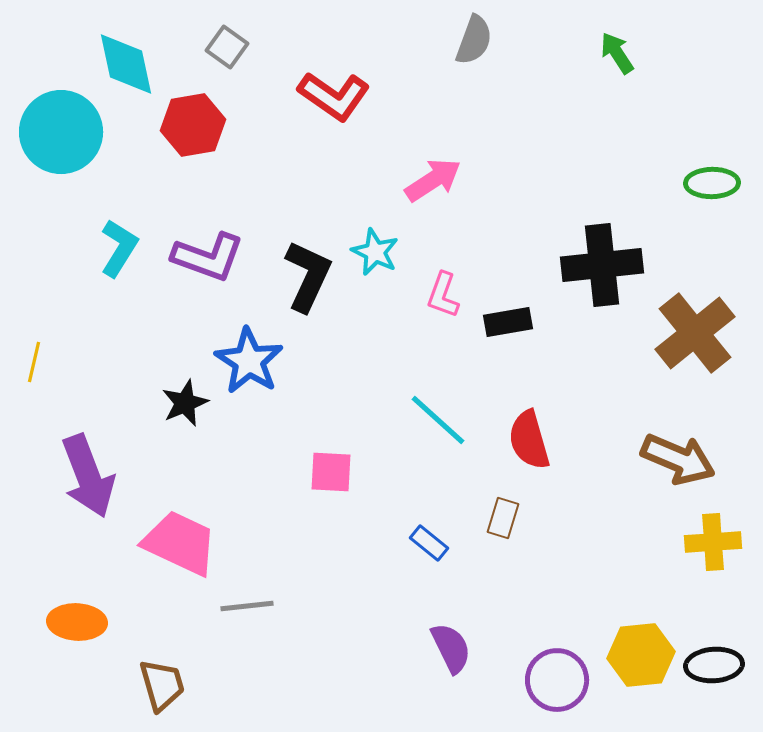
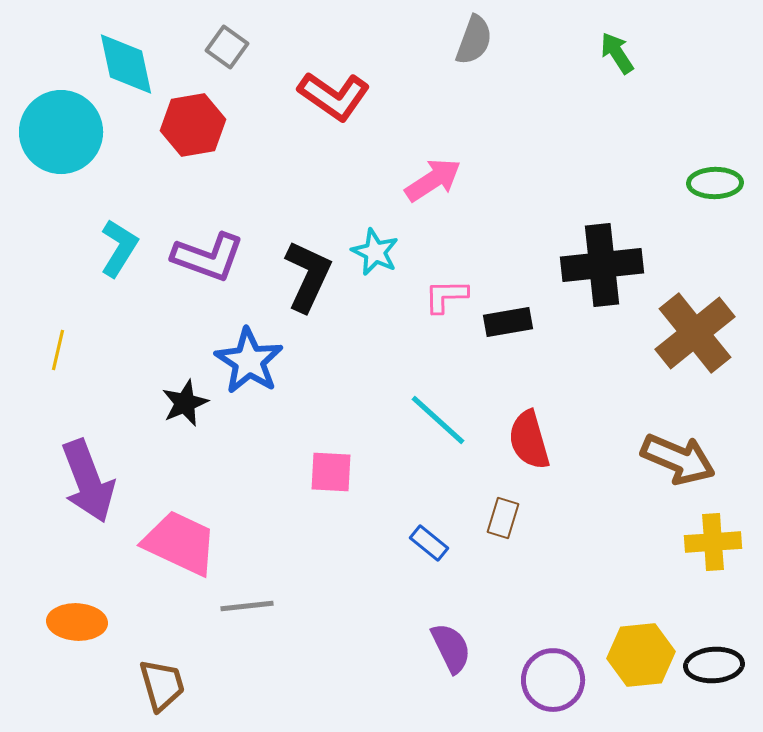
green ellipse: moved 3 px right
pink L-shape: moved 3 px right, 1 px down; rotated 69 degrees clockwise
yellow line: moved 24 px right, 12 px up
purple arrow: moved 5 px down
purple circle: moved 4 px left
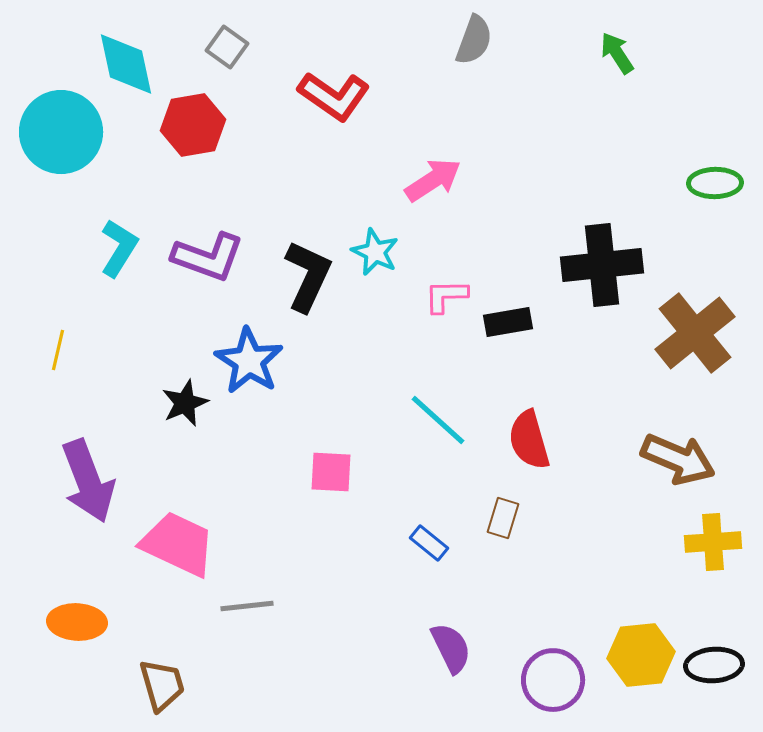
pink trapezoid: moved 2 px left, 1 px down
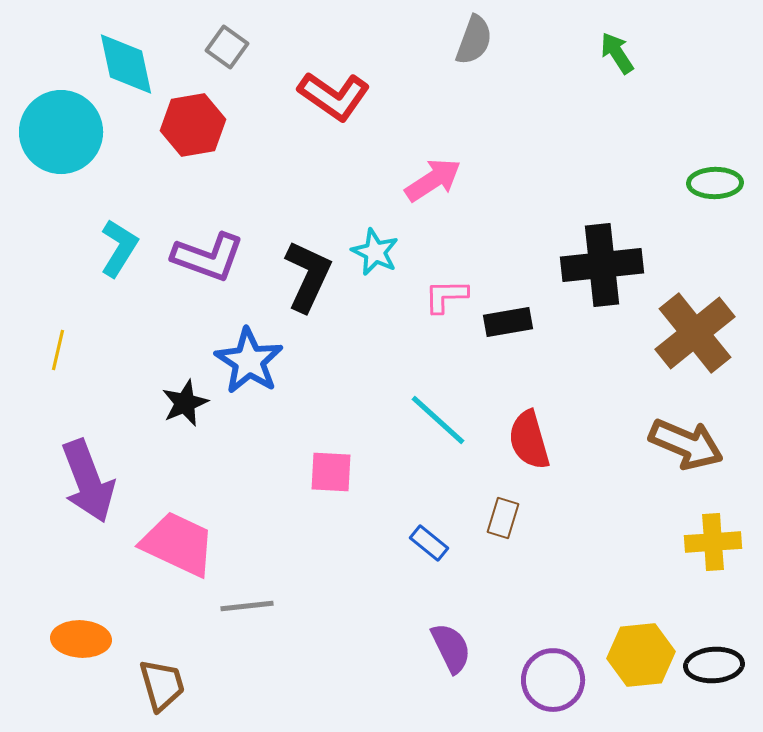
brown arrow: moved 8 px right, 15 px up
orange ellipse: moved 4 px right, 17 px down
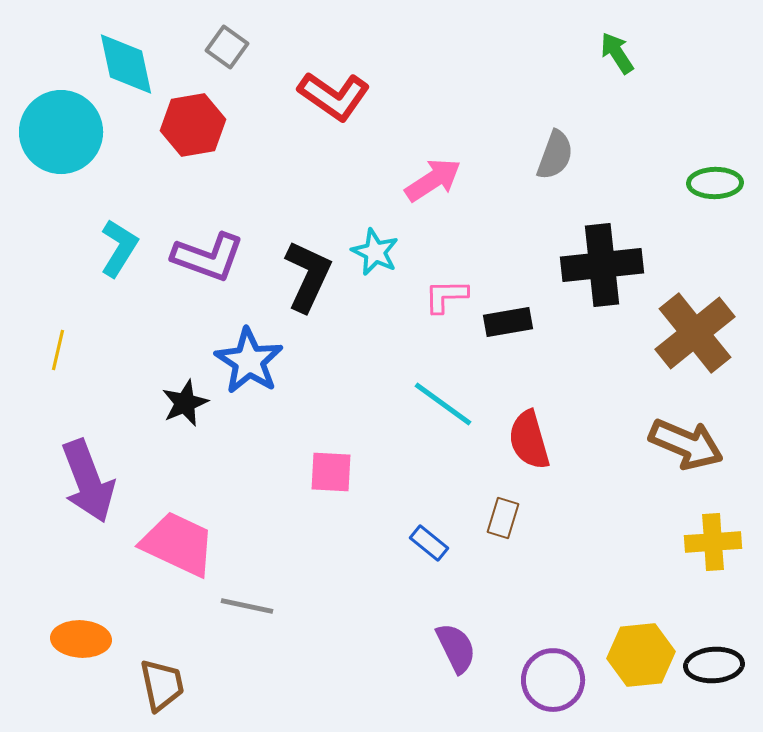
gray semicircle: moved 81 px right, 115 px down
cyan line: moved 5 px right, 16 px up; rotated 6 degrees counterclockwise
gray line: rotated 18 degrees clockwise
purple semicircle: moved 5 px right
brown trapezoid: rotated 4 degrees clockwise
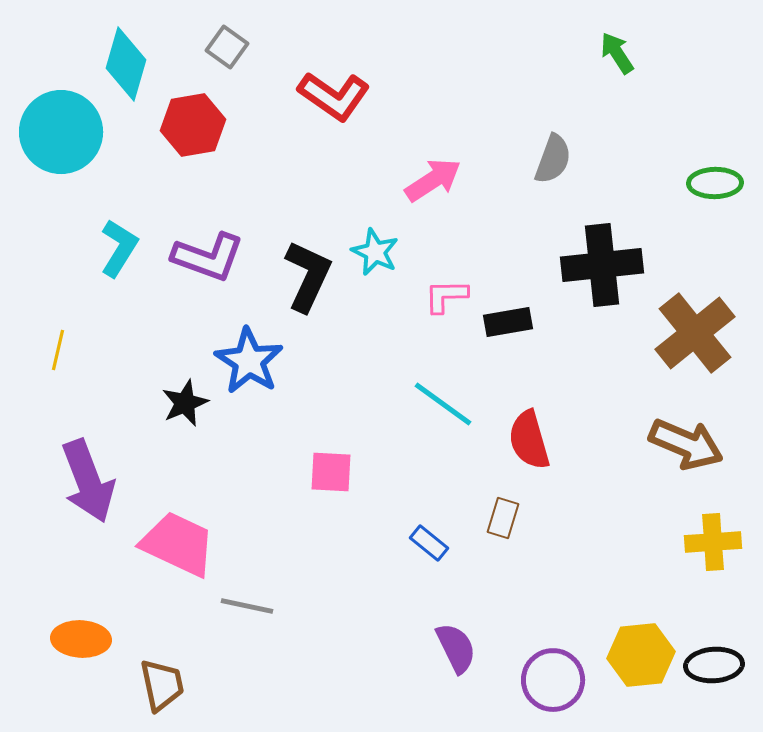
cyan diamond: rotated 28 degrees clockwise
gray semicircle: moved 2 px left, 4 px down
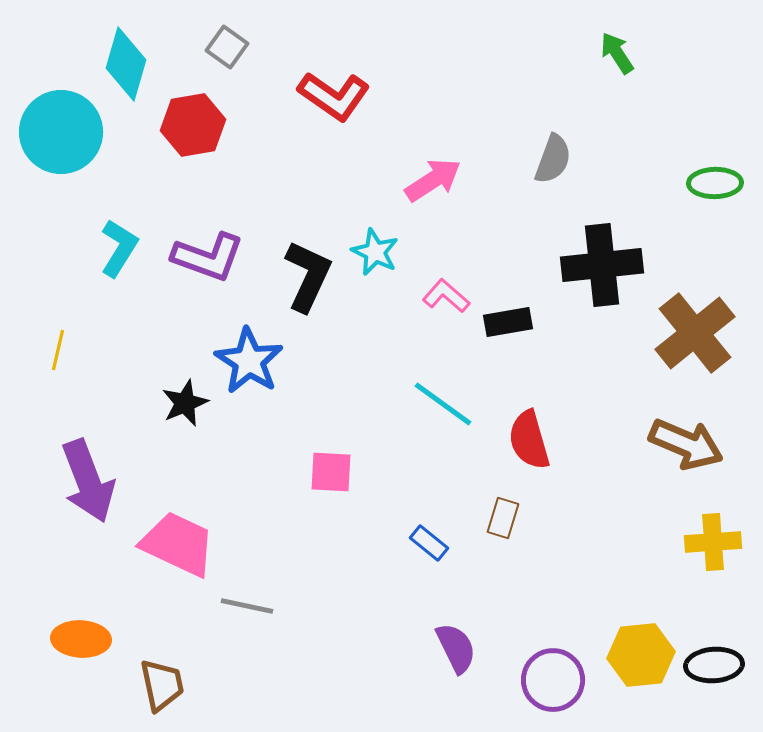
pink L-shape: rotated 42 degrees clockwise
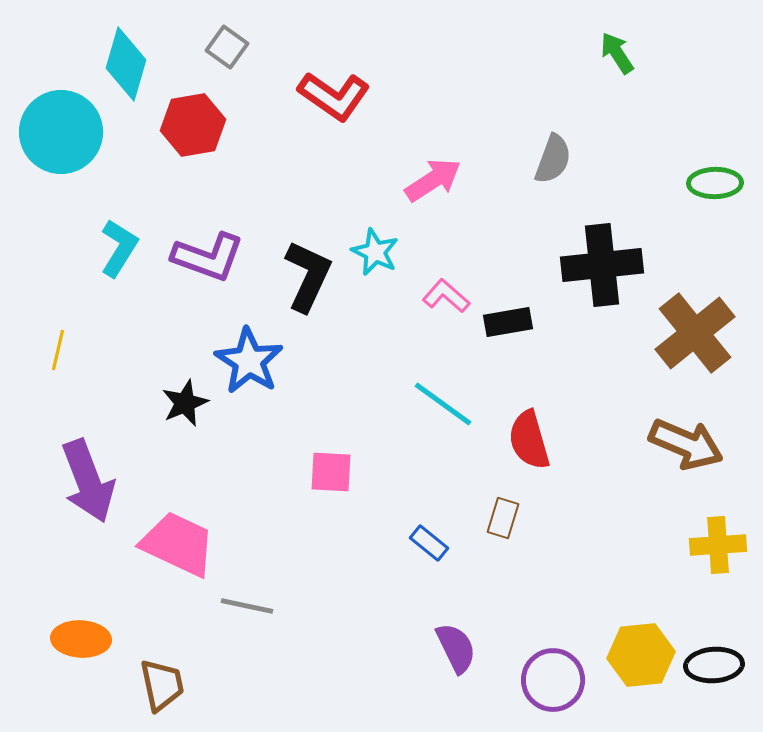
yellow cross: moved 5 px right, 3 px down
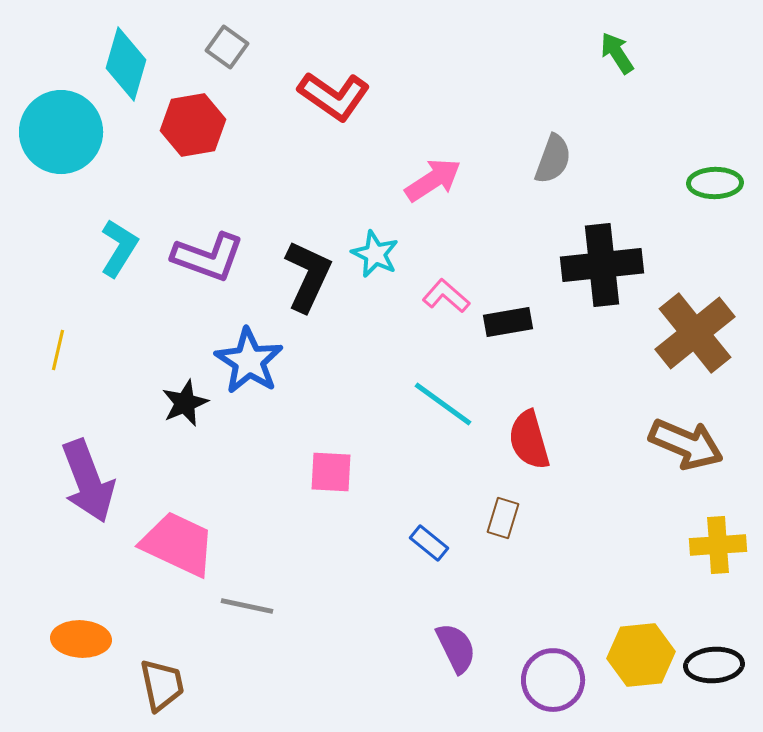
cyan star: moved 2 px down
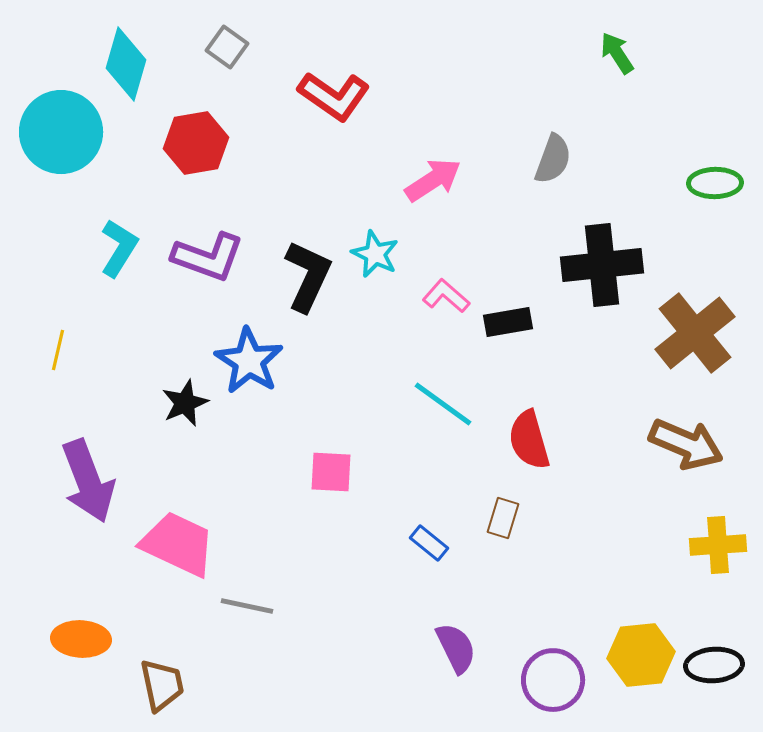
red hexagon: moved 3 px right, 18 px down
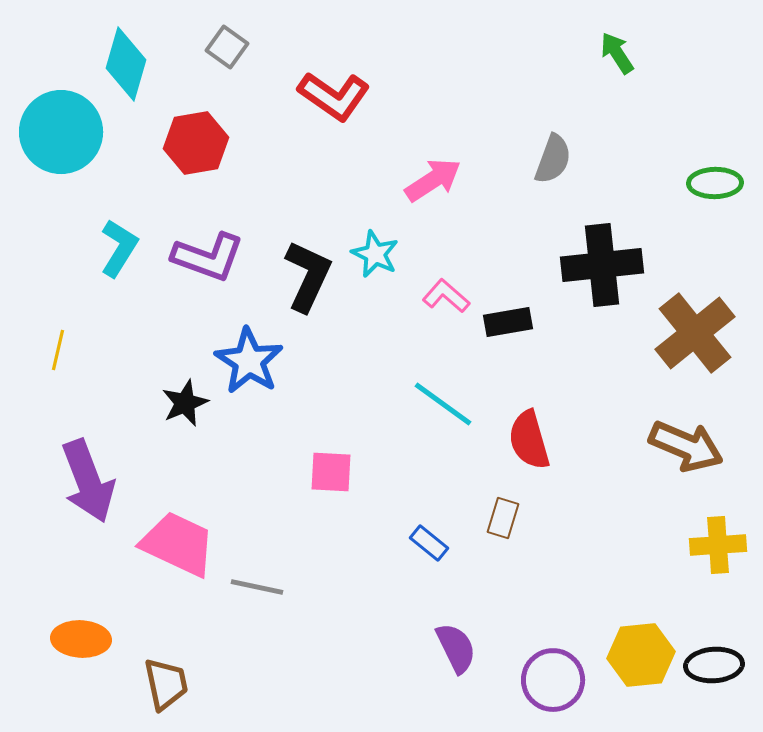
brown arrow: moved 2 px down
gray line: moved 10 px right, 19 px up
brown trapezoid: moved 4 px right, 1 px up
